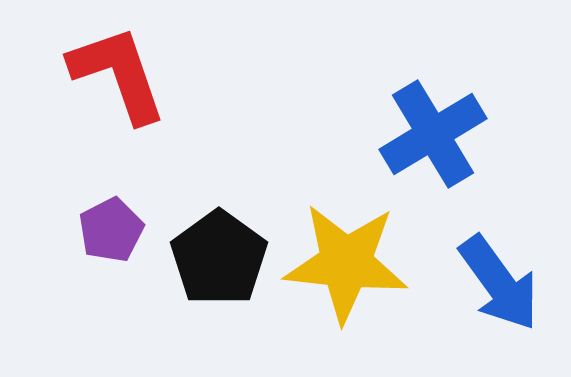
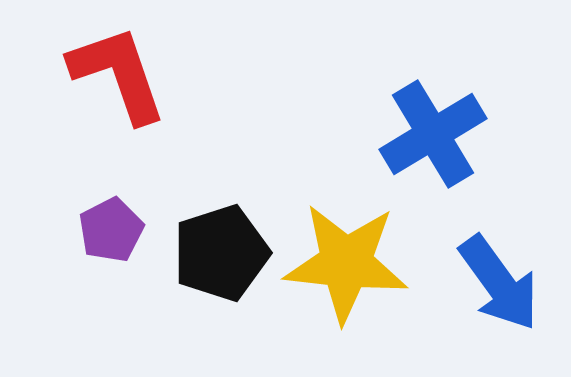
black pentagon: moved 2 px right, 5 px up; rotated 18 degrees clockwise
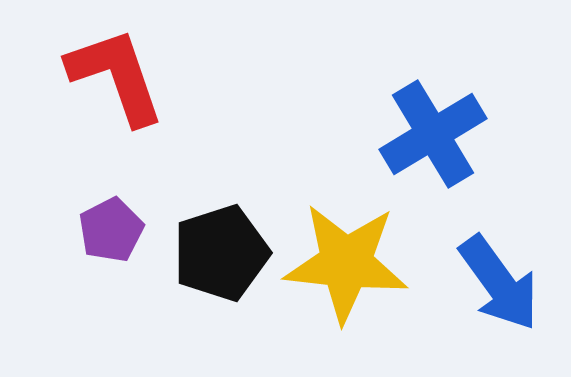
red L-shape: moved 2 px left, 2 px down
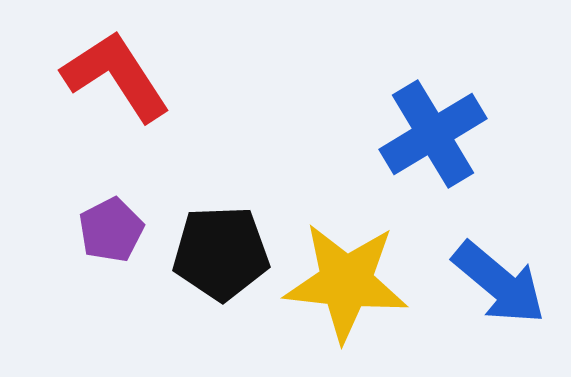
red L-shape: rotated 14 degrees counterclockwise
black pentagon: rotated 16 degrees clockwise
yellow star: moved 19 px down
blue arrow: rotated 14 degrees counterclockwise
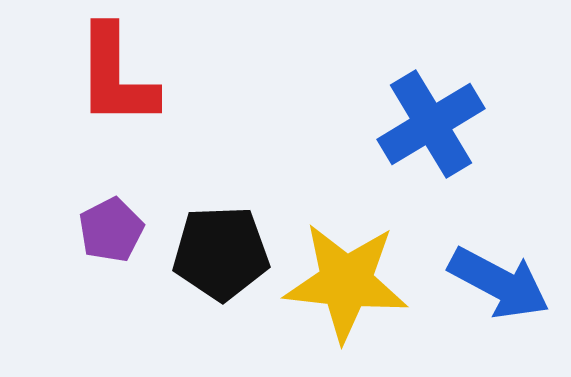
red L-shape: rotated 147 degrees counterclockwise
blue cross: moved 2 px left, 10 px up
blue arrow: rotated 12 degrees counterclockwise
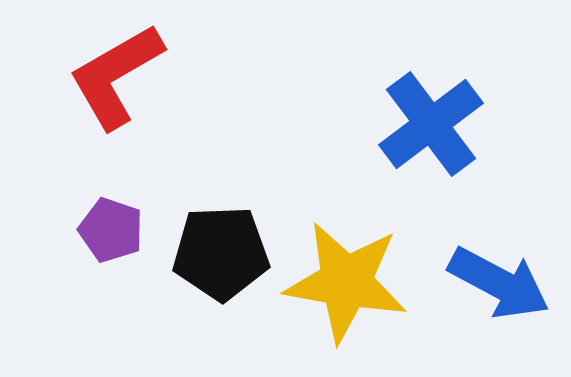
red L-shape: rotated 60 degrees clockwise
blue cross: rotated 6 degrees counterclockwise
purple pentagon: rotated 26 degrees counterclockwise
yellow star: rotated 4 degrees clockwise
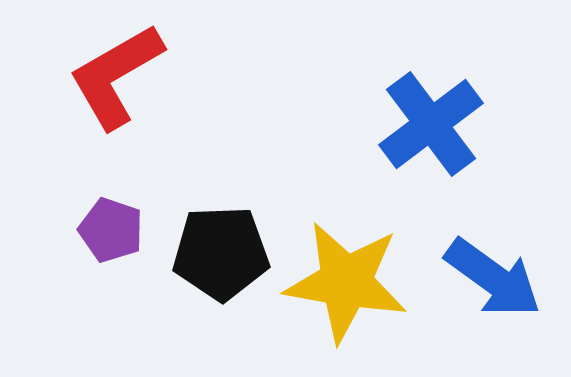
blue arrow: moved 6 px left, 5 px up; rotated 8 degrees clockwise
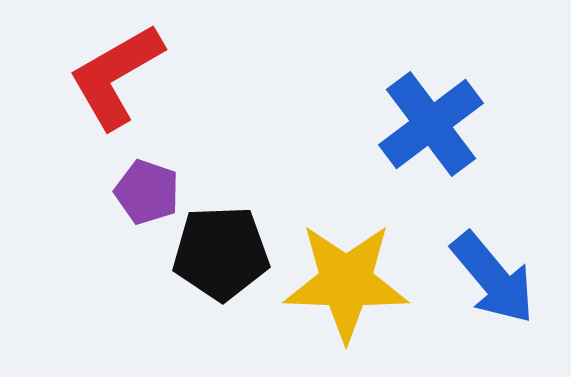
purple pentagon: moved 36 px right, 38 px up
blue arrow: rotated 14 degrees clockwise
yellow star: rotated 8 degrees counterclockwise
